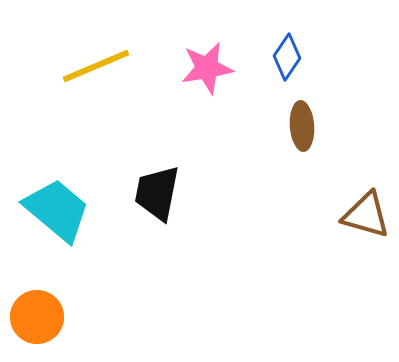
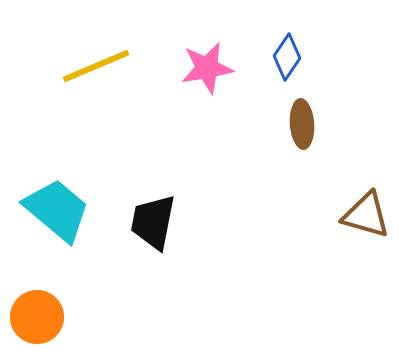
brown ellipse: moved 2 px up
black trapezoid: moved 4 px left, 29 px down
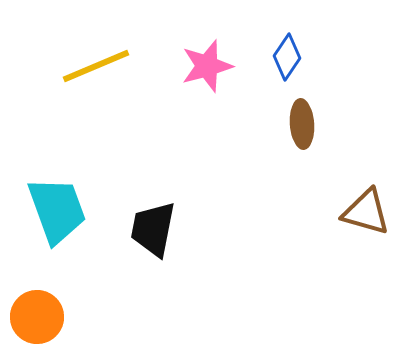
pink star: moved 2 px up; rotated 6 degrees counterclockwise
cyan trapezoid: rotated 30 degrees clockwise
brown triangle: moved 3 px up
black trapezoid: moved 7 px down
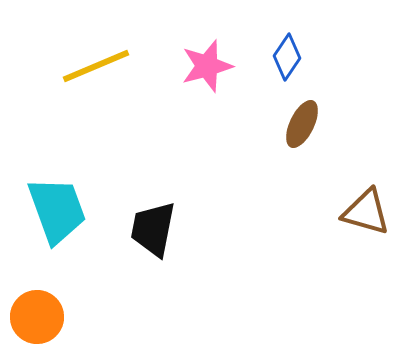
brown ellipse: rotated 30 degrees clockwise
